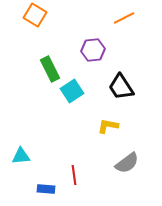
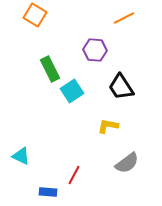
purple hexagon: moved 2 px right; rotated 10 degrees clockwise
cyan triangle: rotated 30 degrees clockwise
red line: rotated 36 degrees clockwise
blue rectangle: moved 2 px right, 3 px down
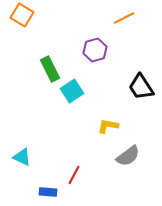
orange square: moved 13 px left
purple hexagon: rotated 20 degrees counterclockwise
black trapezoid: moved 20 px right
cyan triangle: moved 1 px right, 1 px down
gray semicircle: moved 1 px right, 7 px up
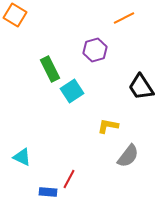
orange square: moved 7 px left
gray semicircle: rotated 15 degrees counterclockwise
red line: moved 5 px left, 4 px down
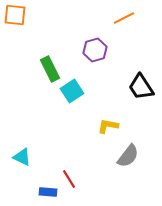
orange square: rotated 25 degrees counterclockwise
red line: rotated 60 degrees counterclockwise
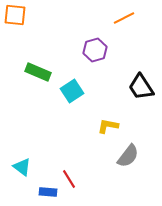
green rectangle: moved 12 px left, 3 px down; rotated 40 degrees counterclockwise
cyan triangle: moved 10 px down; rotated 12 degrees clockwise
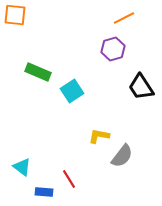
purple hexagon: moved 18 px right, 1 px up
yellow L-shape: moved 9 px left, 10 px down
gray semicircle: moved 6 px left
blue rectangle: moved 4 px left
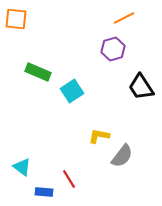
orange square: moved 1 px right, 4 px down
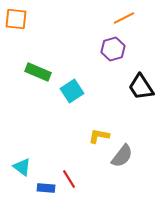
blue rectangle: moved 2 px right, 4 px up
